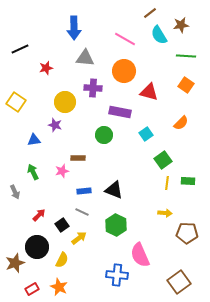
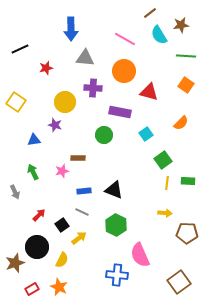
blue arrow at (74, 28): moved 3 px left, 1 px down
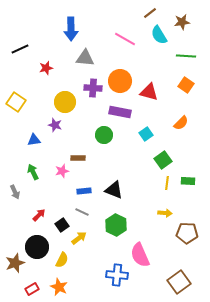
brown star at (181, 25): moved 1 px right, 3 px up
orange circle at (124, 71): moved 4 px left, 10 px down
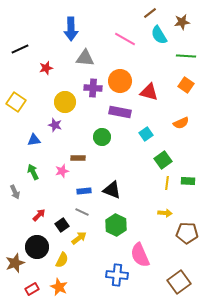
orange semicircle at (181, 123): rotated 21 degrees clockwise
green circle at (104, 135): moved 2 px left, 2 px down
black triangle at (114, 190): moved 2 px left
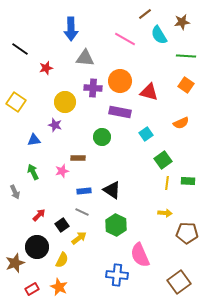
brown line at (150, 13): moved 5 px left, 1 px down
black line at (20, 49): rotated 60 degrees clockwise
black triangle at (112, 190): rotated 12 degrees clockwise
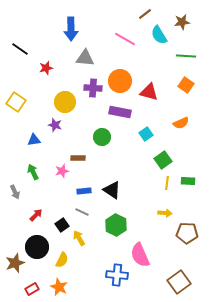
red arrow at (39, 215): moved 3 px left
yellow arrow at (79, 238): rotated 84 degrees counterclockwise
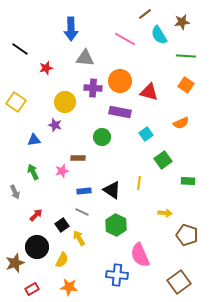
yellow line at (167, 183): moved 28 px left
brown pentagon at (187, 233): moved 2 px down; rotated 15 degrees clockwise
orange star at (59, 287): moved 10 px right; rotated 18 degrees counterclockwise
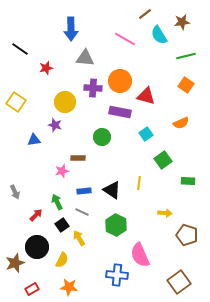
green line at (186, 56): rotated 18 degrees counterclockwise
red triangle at (149, 92): moved 3 px left, 4 px down
green arrow at (33, 172): moved 24 px right, 30 px down
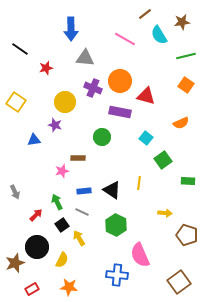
purple cross at (93, 88): rotated 18 degrees clockwise
cyan square at (146, 134): moved 4 px down; rotated 16 degrees counterclockwise
